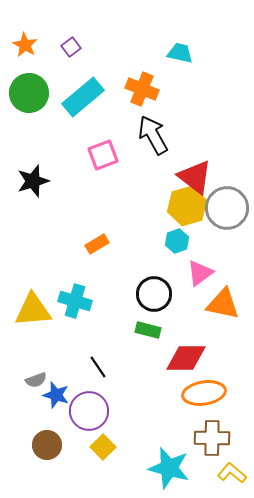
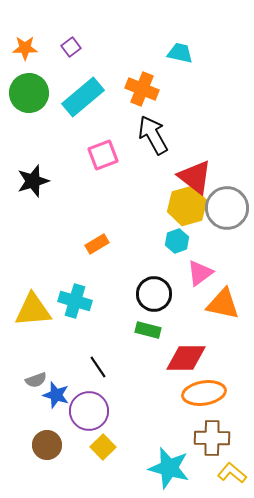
orange star: moved 3 px down; rotated 30 degrees counterclockwise
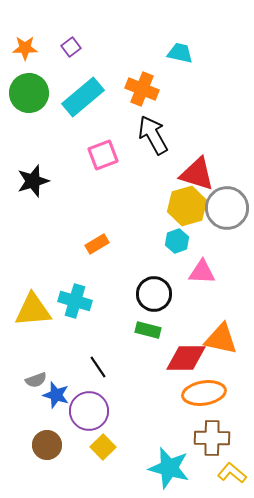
red triangle: moved 2 px right, 3 px up; rotated 21 degrees counterclockwise
pink triangle: moved 2 px right, 1 px up; rotated 40 degrees clockwise
orange triangle: moved 2 px left, 35 px down
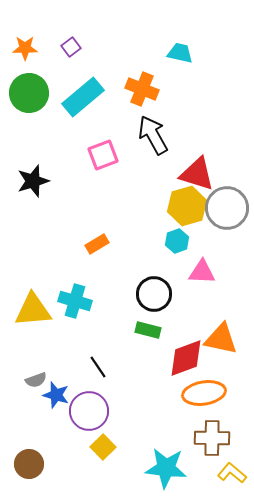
red diamond: rotated 21 degrees counterclockwise
brown circle: moved 18 px left, 19 px down
cyan star: moved 3 px left; rotated 9 degrees counterclockwise
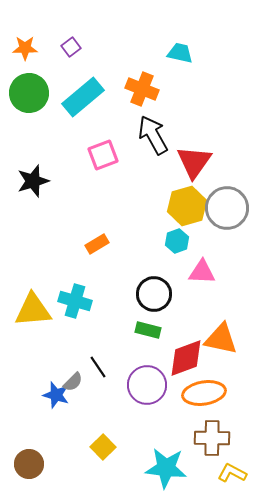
red triangle: moved 3 px left, 12 px up; rotated 48 degrees clockwise
gray semicircle: moved 37 px right, 2 px down; rotated 25 degrees counterclockwise
purple circle: moved 58 px right, 26 px up
yellow L-shape: rotated 12 degrees counterclockwise
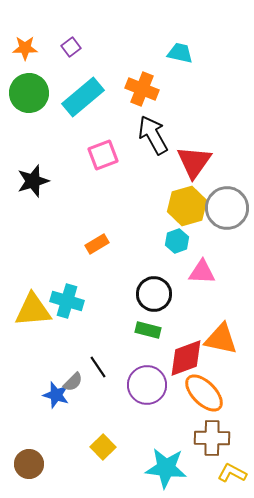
cyan cross: moved 8 px left
orange ellipse: rotated 54 degrees clockwise
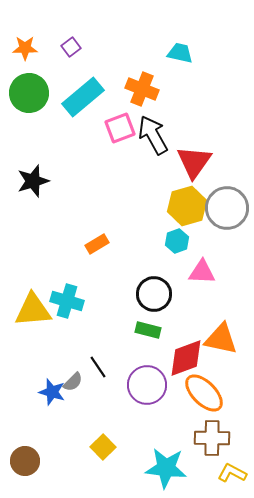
pink square: moved 17 px right, 27 px up
blue star: moved 4 px left, 3 px up
brown circle: moved 4 px left, 3 px up
